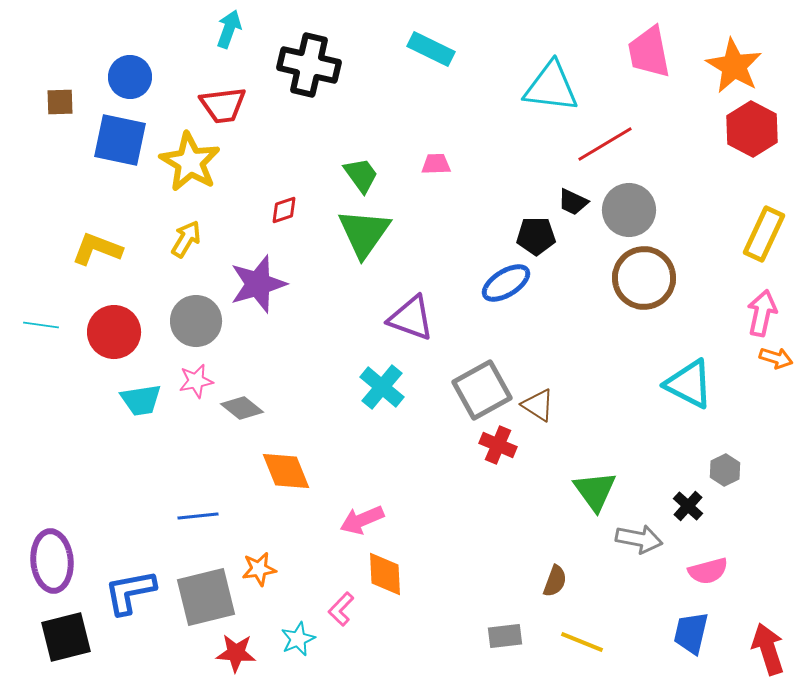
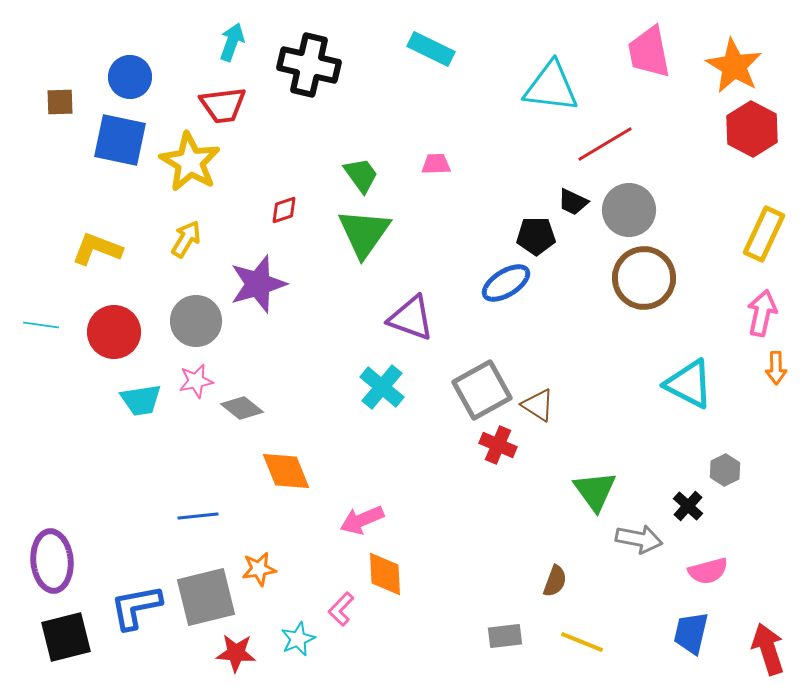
cyan arrow at (229, 29): moved 3 px right, 13 px down
orange arrow at (776, 358): moved 10 px down; rotated 72 degrees clockwise
blue L-shape at (130, 592): moved 6 px right, 15 px down
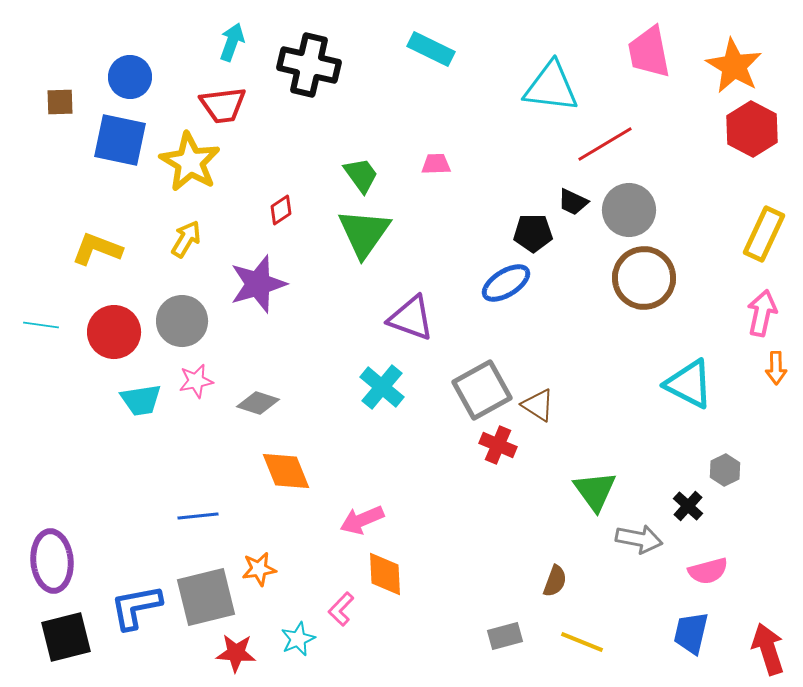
red diamond at (284, 210): moved 3 px left; rotated 16 degrees counterclockwise
black pentagon at (536, 236): moved 3 px left, 3 px up
gray circle at (196, 321): moved 14 px left
gray diamond at (242, 408): moved 16 px right, 5 px up; rotated 21 degrees counterclockwise
gray rectangle at (505, 636): rotated 8 degrees counterclockwise
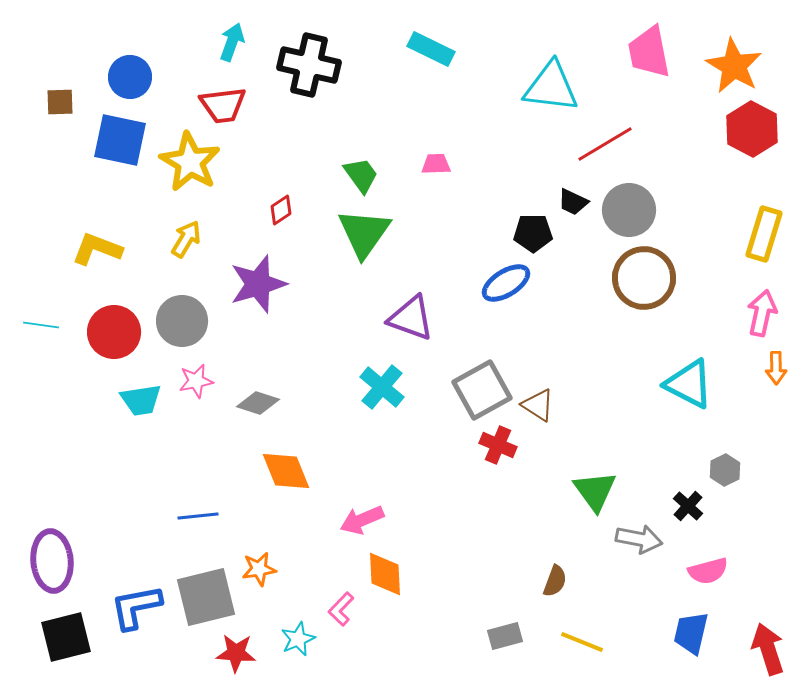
yellow rectangle at (764, 234): rotated 8 degrees counterclockwise
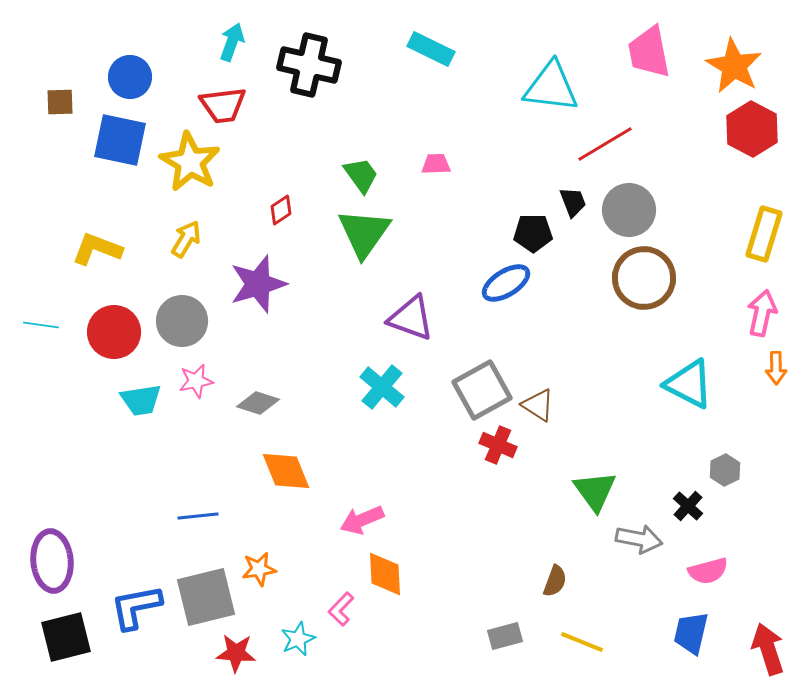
black trapezoid at (573, 202): rotated 136 degrees counterclockwise
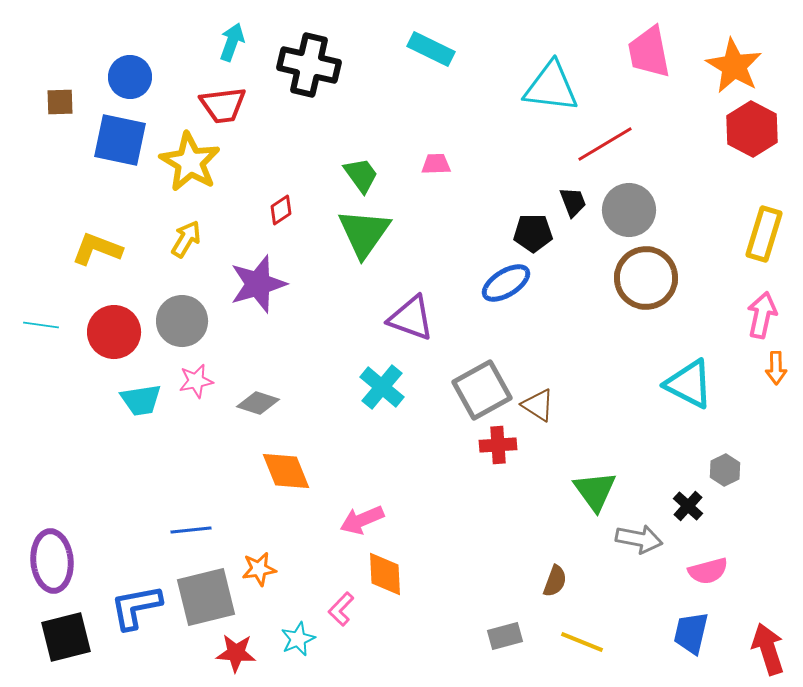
brown circle at (644, 278): moved 2 px right
pink arrow at (762, 313): moved 2 px down
red cross at (498, 445): rotated 27 degrees counterclockwise
blue line at (198, 516): moved 7 px left, 14 px down
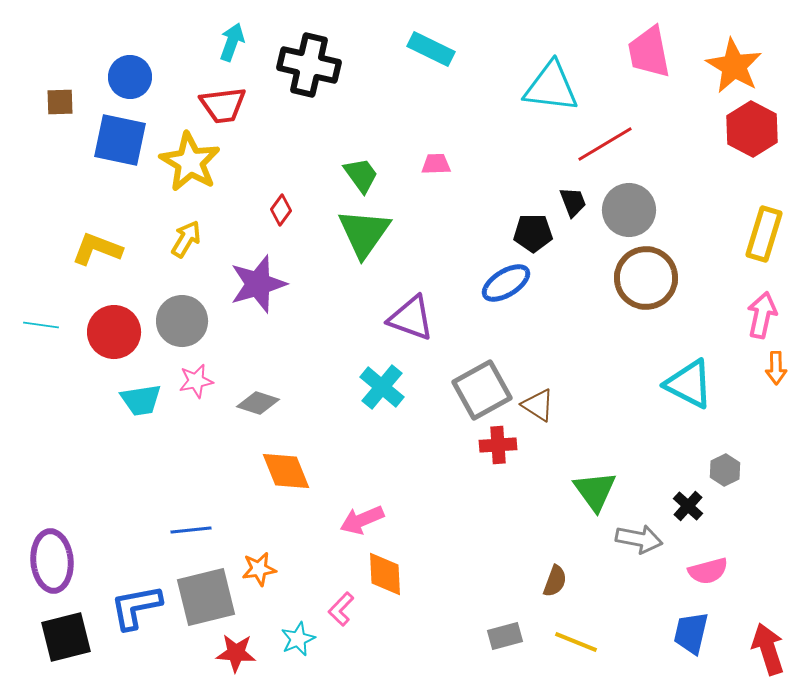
red diamond at (281, 210): rotated 20 degrees counterclockwise
yellow line at (582, 642): moved 6 px left
